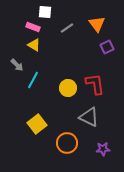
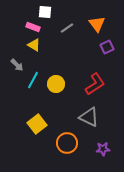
red L-shape: rotated 65 degrees clockwise
yellow circle: moved 12 px left, 4 px up
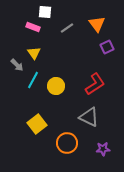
yellow triangle: moved 8 px down; rotated 24 degrees clockwise
yellow circle: moved 2 px down
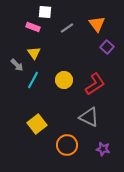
purple square: rotated 24 degrees counterclockwise
yellow circle: moved 8 px right, 6 px up
orange circle: moved 2 px down
purple star: rotated 16 degrees clockwise
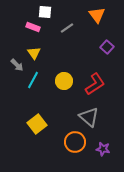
orange triangle: moved 9 px up
yellow circle: moved 1 px down
gray triangle: rotated 15 degrees clockwise
orange circle: moved 8 px right, 3 px up
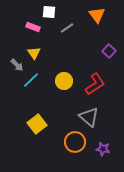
white square: moved 4 px right
purple square: moved 2 px right, 4 px down
cyan line: moved 2 px left; rotated 18 degrees clockwise
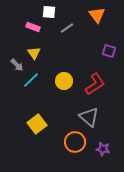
purple square: rotated 24 degrees counterclockwise
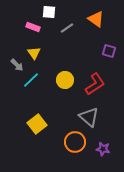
orange triangle: moved 1 px left, 4 px down; rotated 18 degrees counterclockwise
yellow circle: moved 1 px right, 1 px up
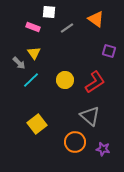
gray arrow: moved 2 px right, 2 px up
red L-shape: moved 2 px up
gray triangle: moved 1 px right, 1 px up
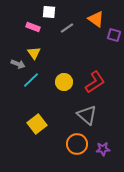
purple square: moved 5 px right, 16 px up
gray arrow: moved 1 px left, 1 px down; rotated 24 degrees counterclockwise
yellow circle: moved 1 px left, 2 px down
gray triangle: moved 3 px left, 1 px up
orange circle: moved 2 px right, 2 px down
purple star: rotated 16 degrees counterclockwise
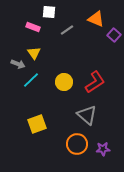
orange triangle: rotated 12 degrees counterclockwise
gray line: moved 2 px down
purple square: rotated 24 degrees clockwise
yellow square: rotated 18 degrees clockwise
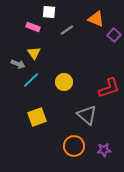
red L-shape: moved 14 px right, 6 px down; rotated 15 degrees clockwise
yellow square: moved 7 px up
orange circle: moved 3 px left, 2 px down
purple star: moved 1 px right, 1 px down
